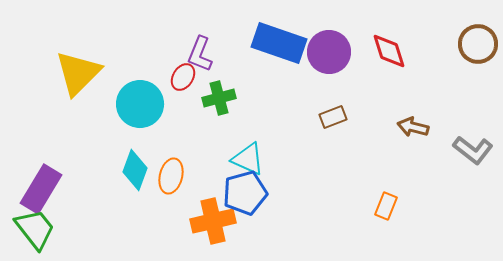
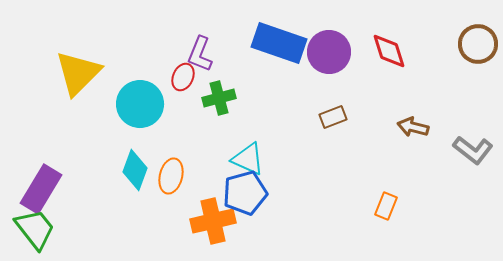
red ellipse: rotated 8 degrees counterclockwise
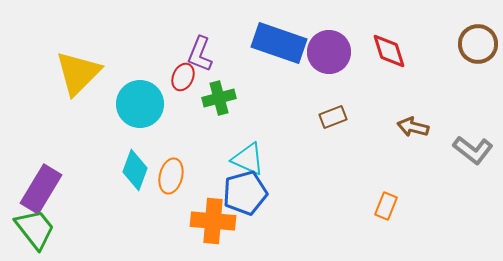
orange cross: rotated 18 degrees clockwise
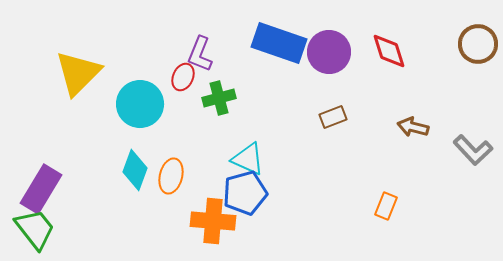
gray L-shape: rotated 9 degrees clockwise
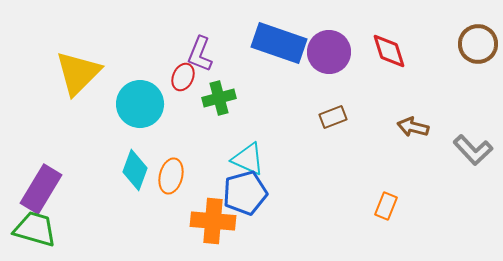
green trapezoid: rotated 36 degrees counterclockwise
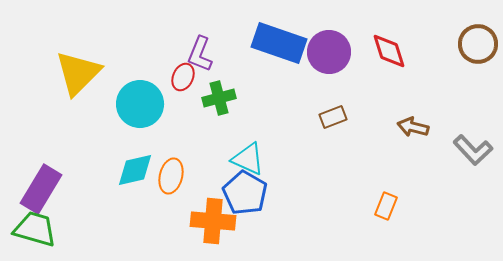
cyan diamond: rotated 57 degrees clockwise
blue pentagon: rotated 27 degrees counterclockwise
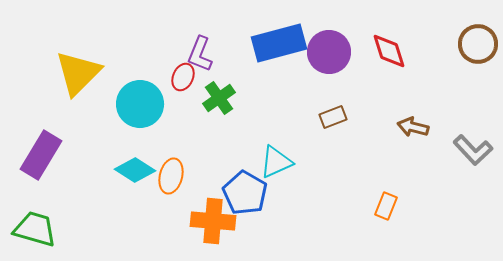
blue rectangle: rotated 34 degrees counterclockwise
green cross: rotated 20 degrees counterclockwise
cyan triangle: moved 28 px right, 3 px down; rotated 48 degrees counterclockwise
cyan diamond: rotated 45 degrees clockwise
purple rectangle: moved 34 px up
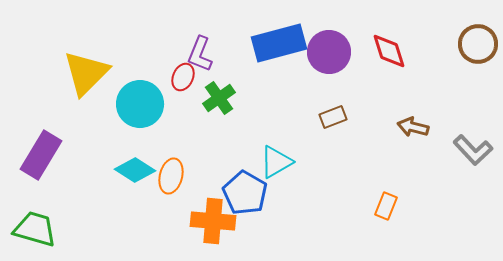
yellow triangle: moved 8 px right
cyan triangle: rotated 6 degrees counterclockwise
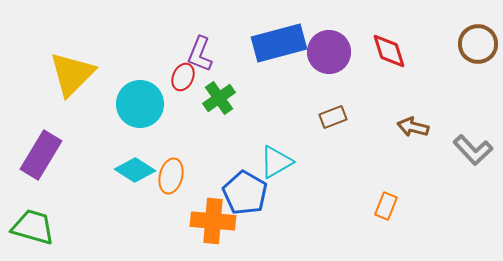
yellow triangle: moved 14 px left, 1 px down
green trapezoid: moved 2 px left, 2 px up
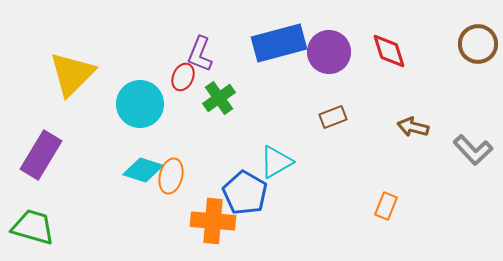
cyan diamond: moved 8 px right; rotated 15 degrees counterclockwise
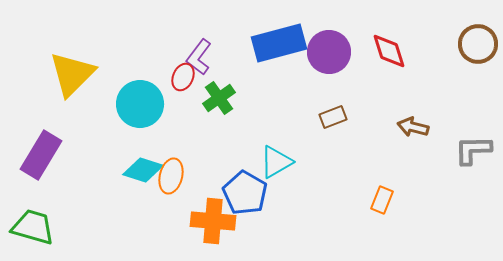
purple L-shape: moved 1 px left, 3 px down; rotated 15 degrees clockwise
gray L-shape: rotated 132 degrees clockwise
orange rectangle: moved 4 px left, 6 px up
